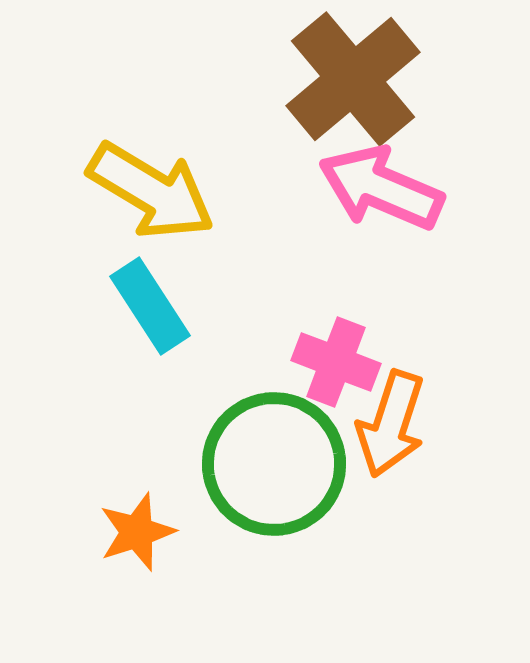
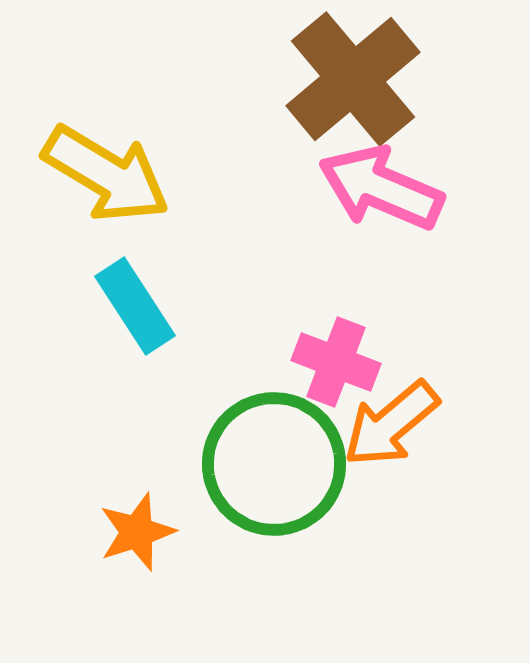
yellow arrow: moved 45 px left, 17 px up
cyan rectangle: moved 15 px left
orange arrow: rotated 32 degrees clockwise
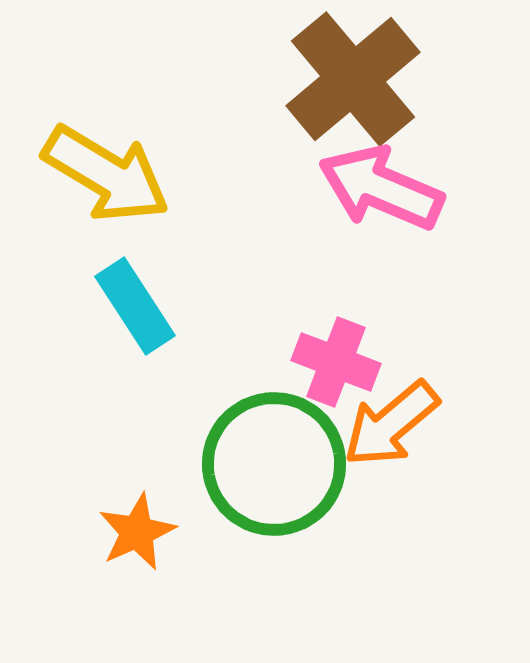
orange star: rotated 6 degrees counterclockwise
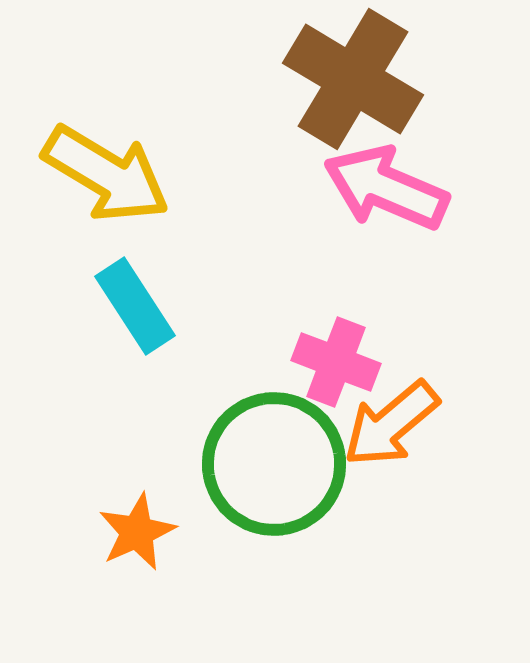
brown cross: rotated 19 degrees counterclockwise
pink arrow: moved 5 px right
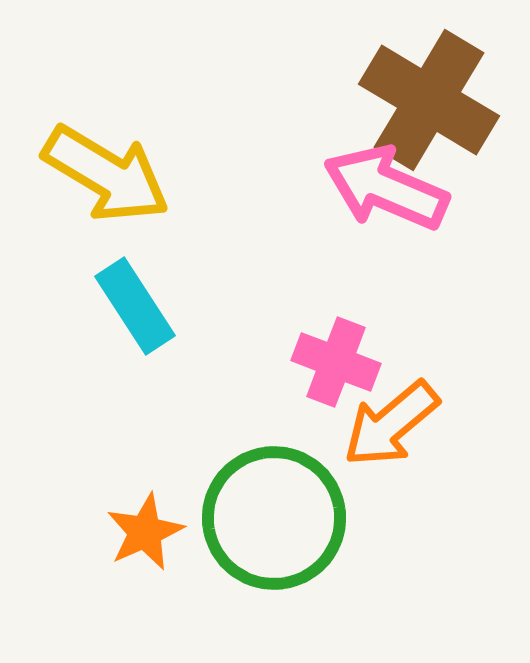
brown cross: moved 76 px right, 21 px down
green circle: moved 54 px down
orange star: moved 8 px right
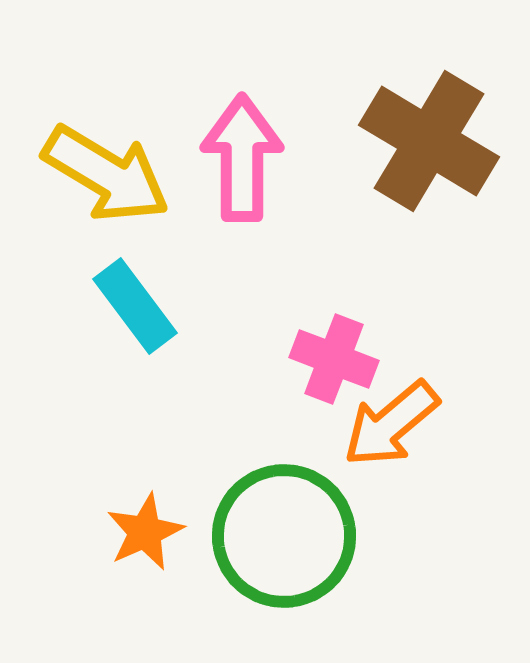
brown cross: moved 41 px down
pink arrow: moved 144 px left, 30 px up; rotated 67 degrees clockwise
cyan rectangle: rotated 4 degrees counterclockwise
pink cross: moved 2 px left, 3 px up
green circle: moved 10 px right, 18 px down
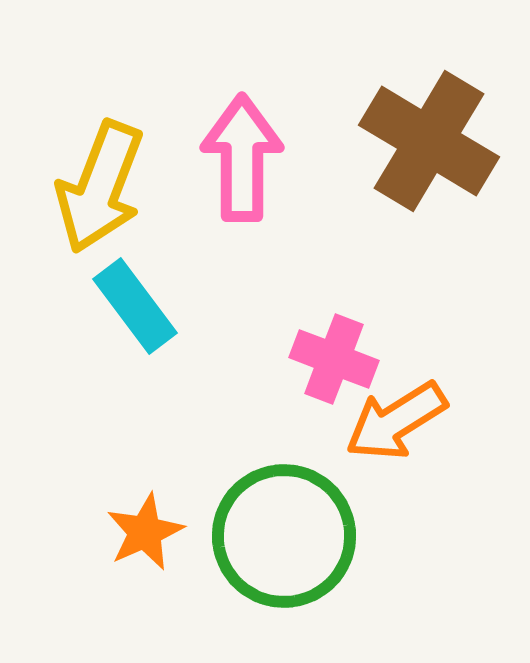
yellow arrow: moved 6 px left, 13 px down; rotated 80 degrees clockwise
orange arrow: moved 5 px right, 3 px up; rotated 8 degrees clockwise
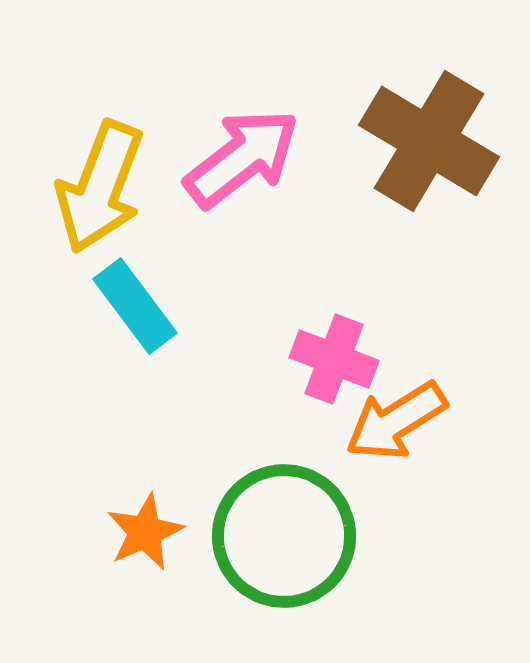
pink arrow: rotated 52 degrees clockwise
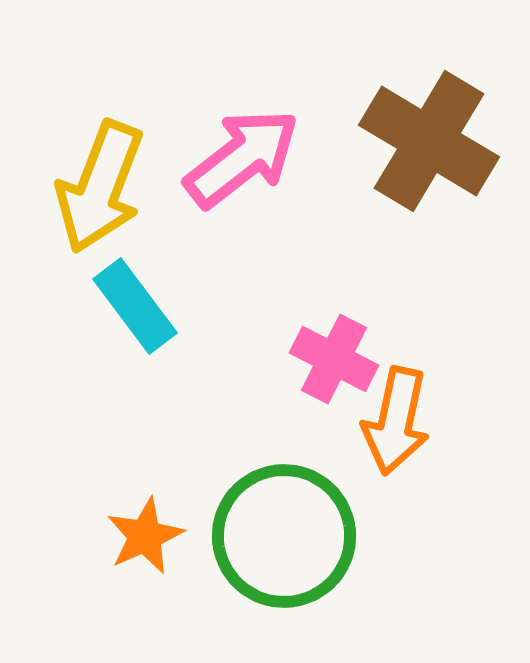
pink cross: rotated 6 degrees clockwise
orange arrow: rotated 46 degrees counterclockwise
orange star: moved 4 px down
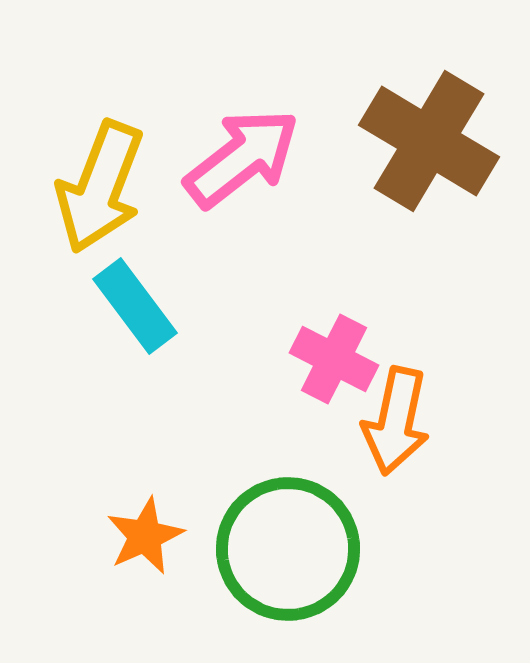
green circle: moved 4 px right, 13 px down
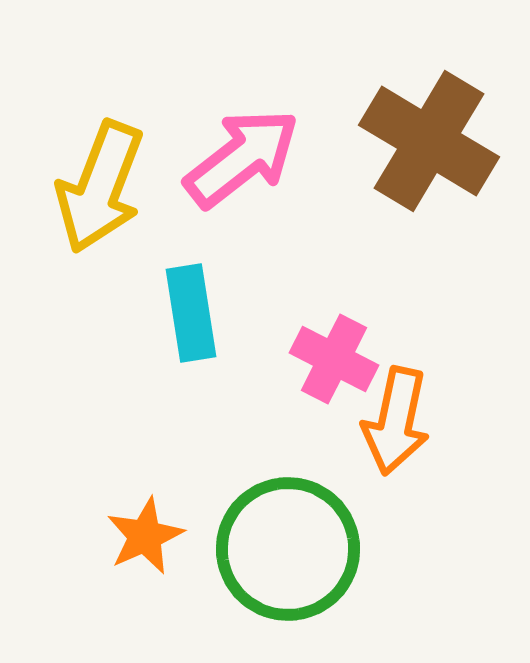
cyan rectangle: moved 56 px right, 7 px down; rotated 28 degrees clockwise
